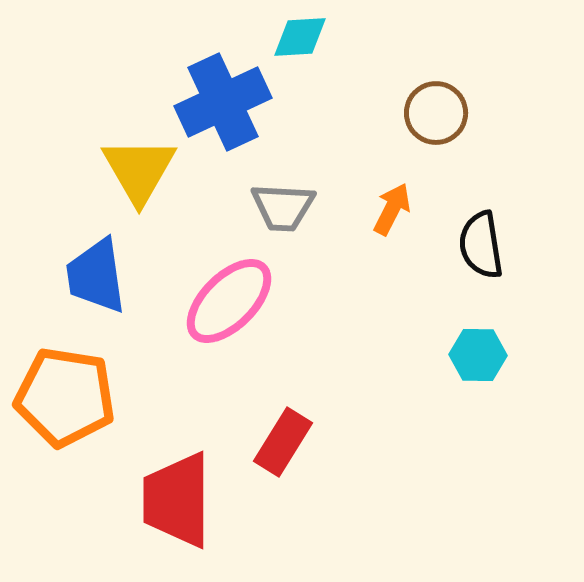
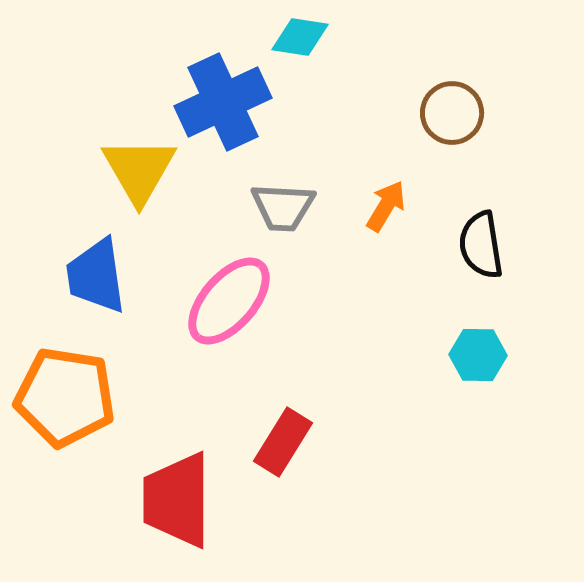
cyan diamond: rotated 12 degrees clockwise
brown circle: moved 16 px right
orange arrow: moved 6 px left, 3 px up; rotated 4 degrees clockwise
pink ellipse: rotated 4 degrees counterclockwise
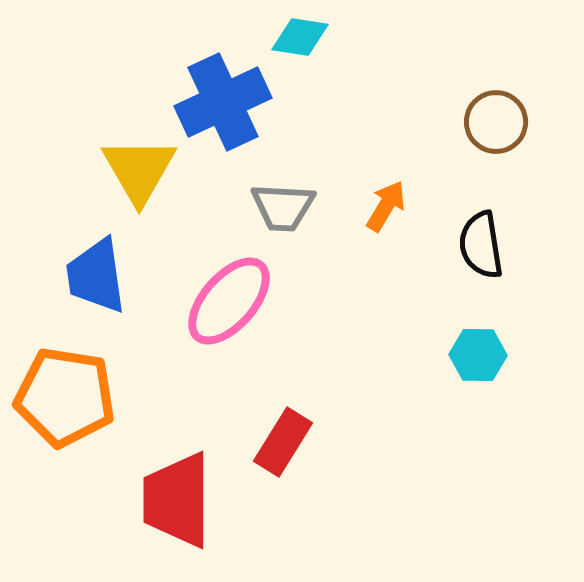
brown circle: moved 44 px right, 9 px down
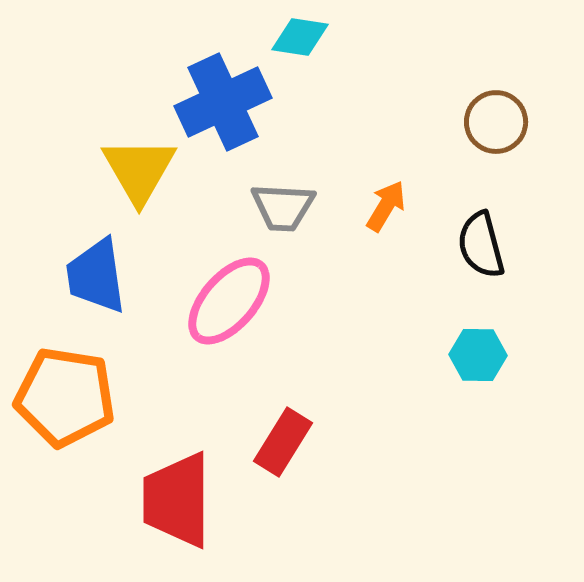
black semicircle: rotated 6 degrees counterclockwise
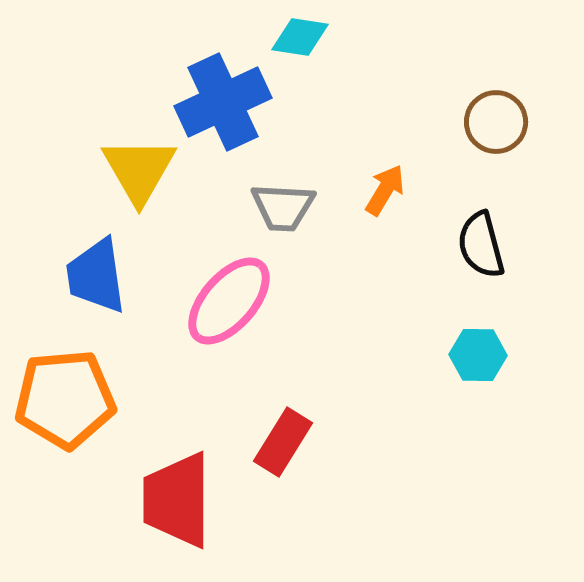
orange arrow: moved 1 px left, 16 px up
orange pentagon: moved 2 px down; rotated 14 degrees counterclockwise
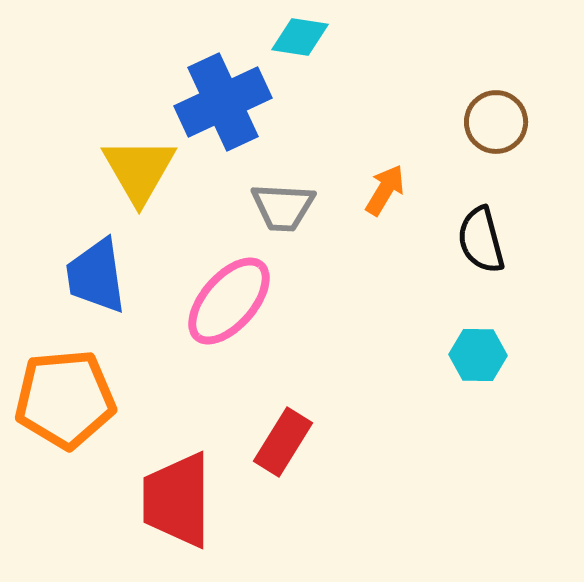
black semicircle: moved 5 px up
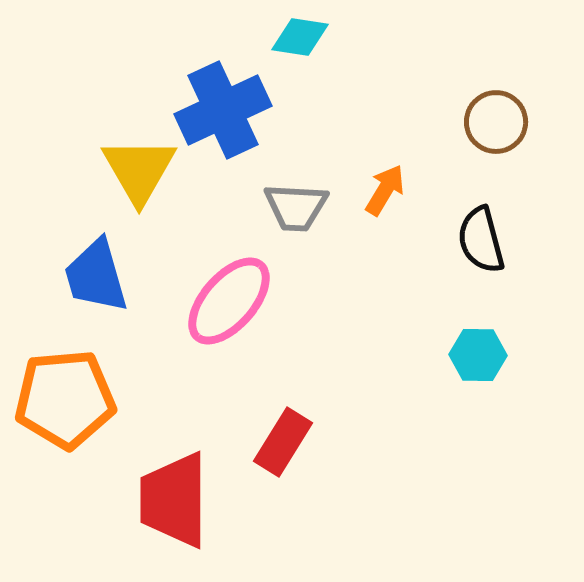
blue cross: moved 8 px down
gray trapezoid: moved 13 px right
blue trapezoid: rotated 8 degrees counterclockwise
red trapezoid: moved 3 px left
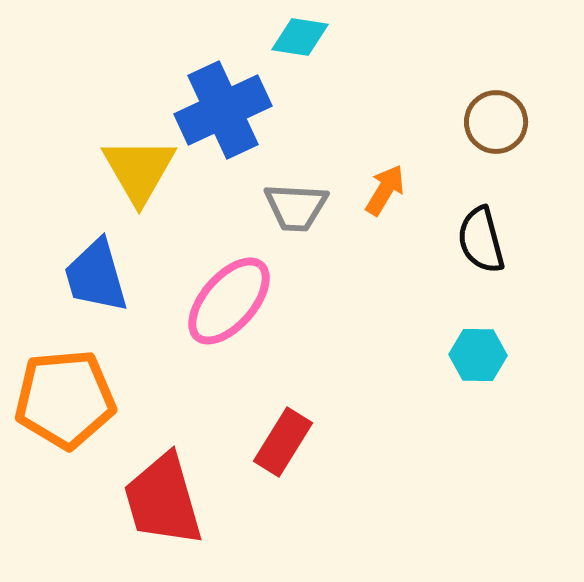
red trapezoid: moved 11 px left; rotated 16 degrees counterclockwise
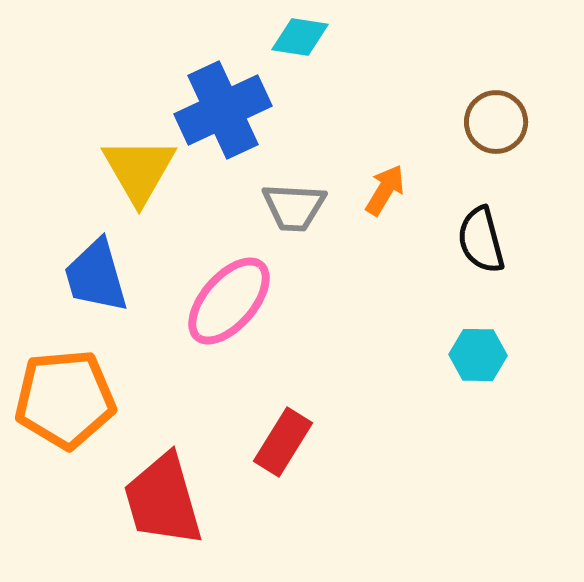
gray trapezoid: moved 2 px left
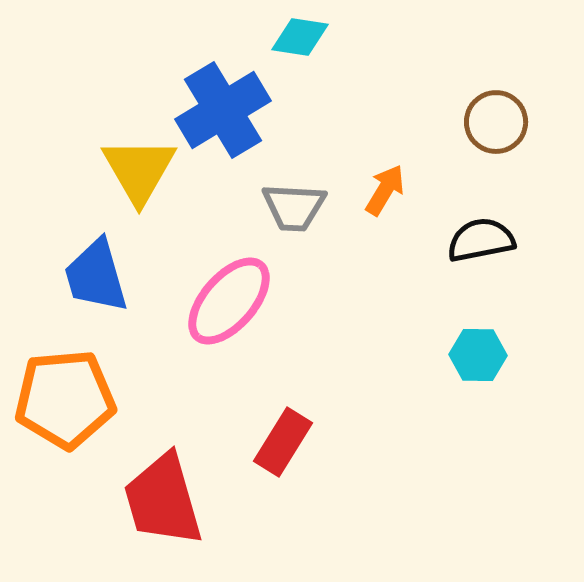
blue cross: rotated 6 degrees counterclockwise
black semicircle: rotated 94 degrees clockwise
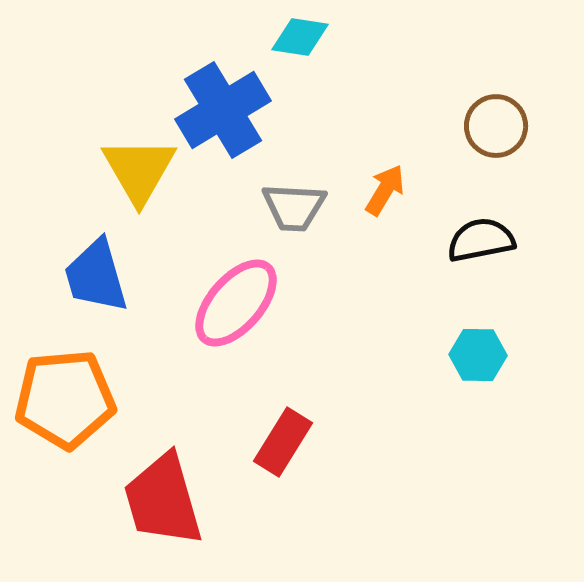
brown circle: moved 4 px down
pink ellipse: moved 7 px right, 2 px down
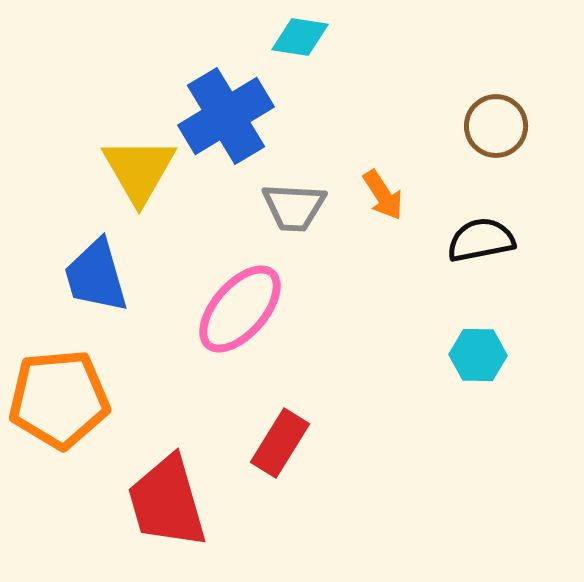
blue cross: moved 3 px right, 6 px down
orange arrow: moved 2 px left, 5 px down; rotated 116 degrees clockwise
pink ellipse: moved 4 px right, 6 px down
orange pentagon: moved 6 px left
red rectangle: moved 3 px left, 1 px down
red trapezoid: moved 4 px right, 2 px down
